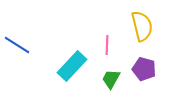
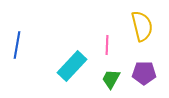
blue line: rotated 68 degrees clockwise
purple pentagon: moved 4 px down; rotated 15 degrees counterclockwise
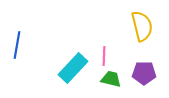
pink line: moved 3 px left, 11 px down
cyan rectangle: moved 1 px right, 2 px down
green trapezoid: rotated 75 degrees clockwise
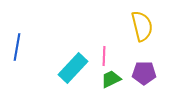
blue line: moved 2 px down
green trapezoid: rotated 40 degrees counterclockwise
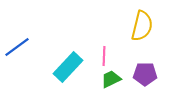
yellow semicircle: rotated 28 degrees clockwise
blue line: rotated 44 degrees clockwise
cyan rectangle: moved 5 px left, 1 px up
purple pentagon: moved 1 px right, 1 px down
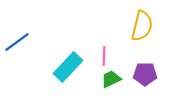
blue line: moved 5 px up
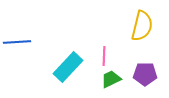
blue line: rotated 32 degrees clockwise
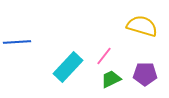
yellow semicircle: rotated 88 degrees counterclockwise
pink line: rotated 36 degrees clockwise
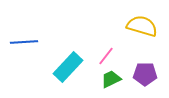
blue line: moved 7 px right
pink line: moved 2 px right
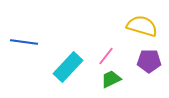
blue line: rotated 12 degrees clockwise
purple pentagon: moved 4 px right, 13 px up
